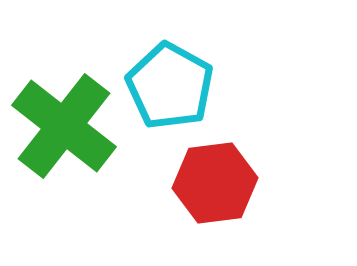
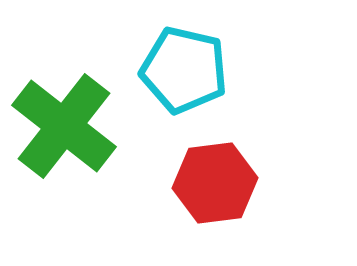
cyan pentagon: moved 14 px right, 16 px up; rotated 16 degrees counterclockwise
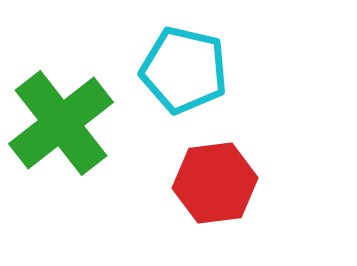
green cross: moved 3 px left, 3 px up; rotated 14 degrees clockwise
